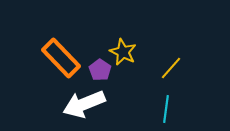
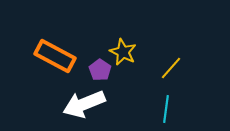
orange rectangle: moved 6 px left, 2 px up; rotated 18 degrees counterclockwise
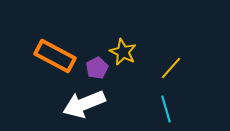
purple pentagon: moved 3 px left, 2 px up; rotated 10 degrees clockwise
cyan line: rotated 24 degrees counterclockwise
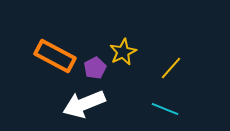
yellow star: rotated 20 degrees clockwise
purple pentagon: moved 2 px left
cyan line: moved 1 px left; rotated 52 degrees counterclockwise
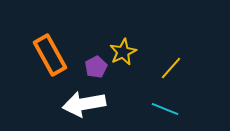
orange rectangle: moved 5 px left, 1 px up; rotated 33 degrees clockwise
purple pentagon: moved 1 px right, 1 px up
white arrow: rotated 12 degrees clockwise
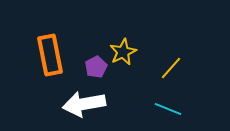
orange rectangle: rotated 18 degrees clockwise
cyan line: moved 3 px right
